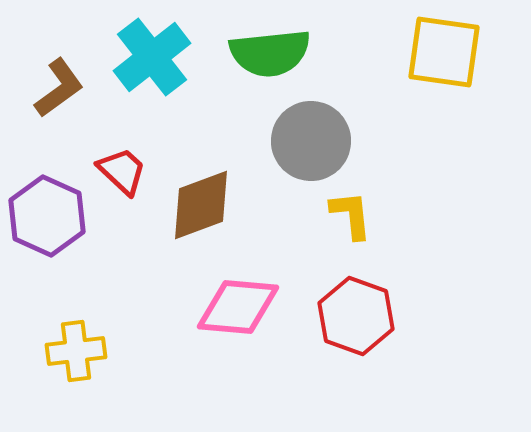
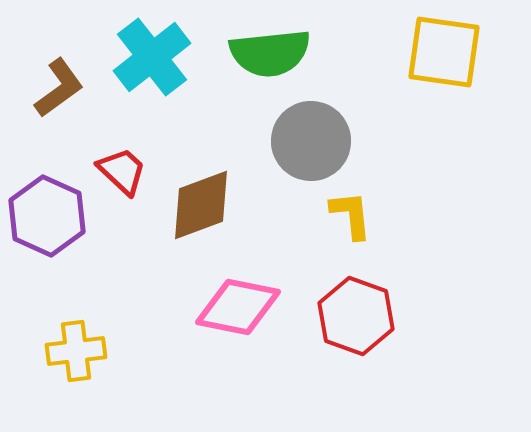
pink diamond: rotated 6 degrees clockwise
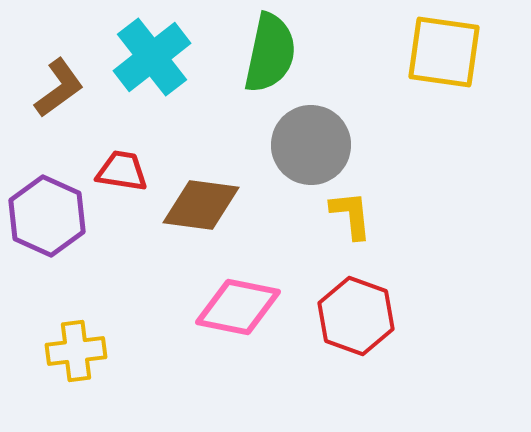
green semicircle: rotated 72 degrees counterclockwise
gray circle: moved 4 px down
red trapezoid: rotated 34 degrees counterclockwise
brown diamond: rotated 28 degrees clockwise
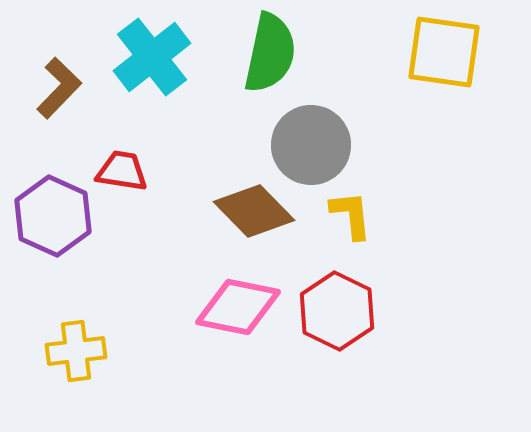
brown L-shape: rotated 10 degrees counterclockwise
brown diamond: moved 53 px right, 6 px down; rotated 38 degrees clockwise
purple hexagon: moved 6 px right
red hexagon: moved 19 px left, 5 px up; rotated 6 degrees clockwise
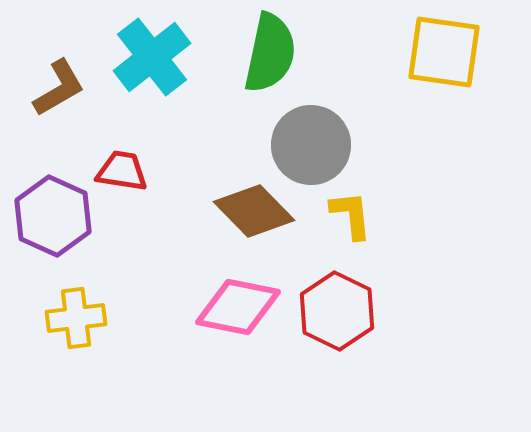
brown L-shape: rotated 16 degrees clockwise
yellow cross: moved 33 px up
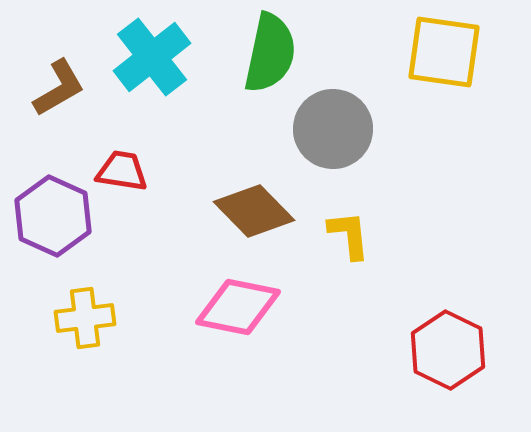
gray circle: moved 22 px right, 16 px up
yellow L-shape: moved 2 px left, 20 px down
red hexagon: moved 111 px right, 39 px down
yellow cross: moved 9 px right
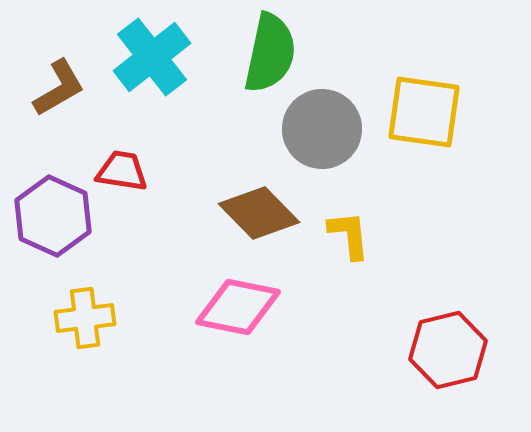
yellow square: moved 20 px left, 60 px down
gray circle: moved 11 px left
brown diamond: moved 5 px right, 2 px down
red hexagon: rotated 20 degrees clockwise
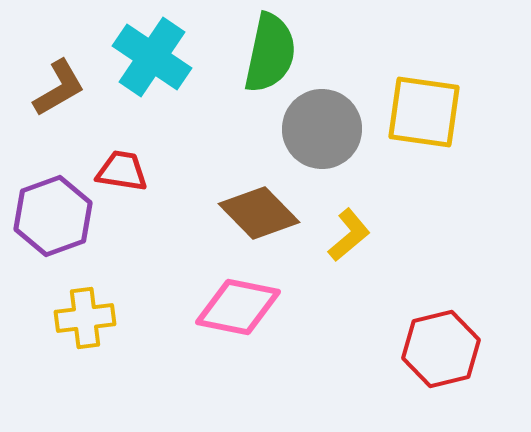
cyan cross: rotated 18 degrees counterclockwise
purple hexagon: rotated 16 degrees clockwise
yellow L-shape: rotated 56 degrees clockwise
red hexagon: moved 7 px left, 1 px up
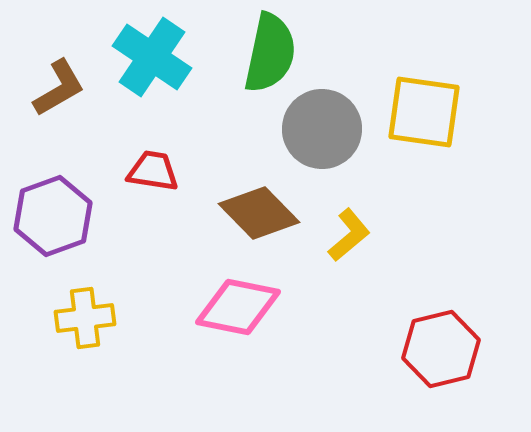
red trapezoid: moved 31 px right
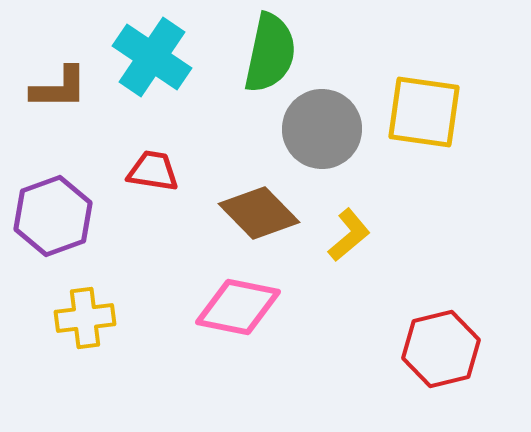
brown L-shape: rotated 30 degrees clockwise
